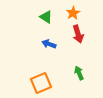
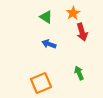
red arrow: moved 4 px right, 2 px up
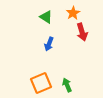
blue arrow: rotated 88 degrees counterclockwise
green arrow: moved 12 px left, 12 px down
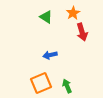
blue arrow: moved 1 px right, 11 px down; rotated 56 degrees clockwise
green arrow: moved 1 px down
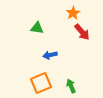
green triangle: moved 9 px left, 11 px down; rotated 24 degrees counterclockwise
red arrow: rotated 24 degrees counterclockwise
green arrow: moved 4 px right
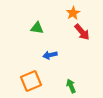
orange square: moved 10 px left, 2 px up
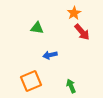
orange star: moved 1 px right
